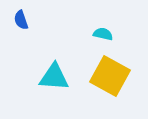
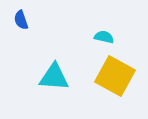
cyan semicircle: moved 1 px right, 3 px down
yellow square: moved 5 px right
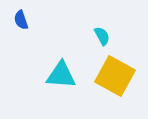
cyan semicircle: moved 2 px left, 1 px up; rotated 48 degrees clockwise
cyan triangle: moved 7 px right, 2 px up
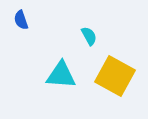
cyan semicircle: moved 13 px left
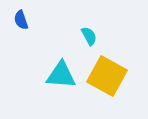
yellow square: moved 8 px left
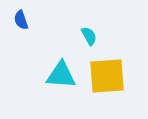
yellow square: rotated 33 degrees counterclockwise
